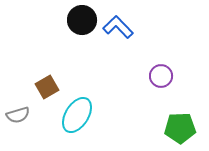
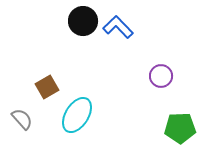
black circle: moved 1 px right, 1 px down
gray semicircle: moved 4 px right, 4 px down; rotated 115 degrees counterclockwise
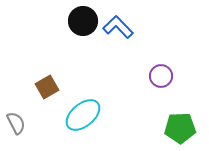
cyan ellipse: moved 6 px right; rotated 18 degrees clockwise
gray semicircle: moved 6 px left, 4 px down; rotated 15 degrees clockwise
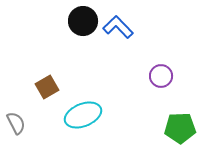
cyan ellipse: rotated 18 degrees clockwise
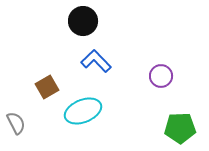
blue L-shape: moved 22 px left, 34 px down
cyan ellipse: moved 4 px up
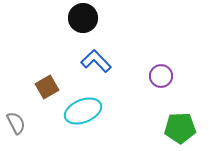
black circle: moved 3 px up
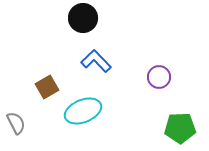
purple circle: moved 2 px left, 1 px down
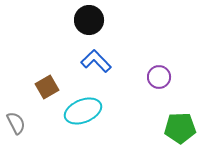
black circle: moved 6 px right, 2 px down
